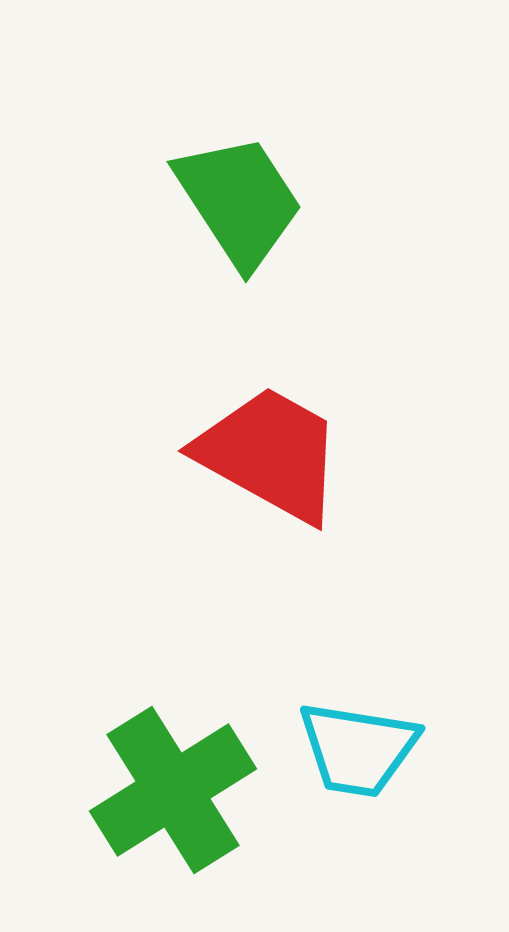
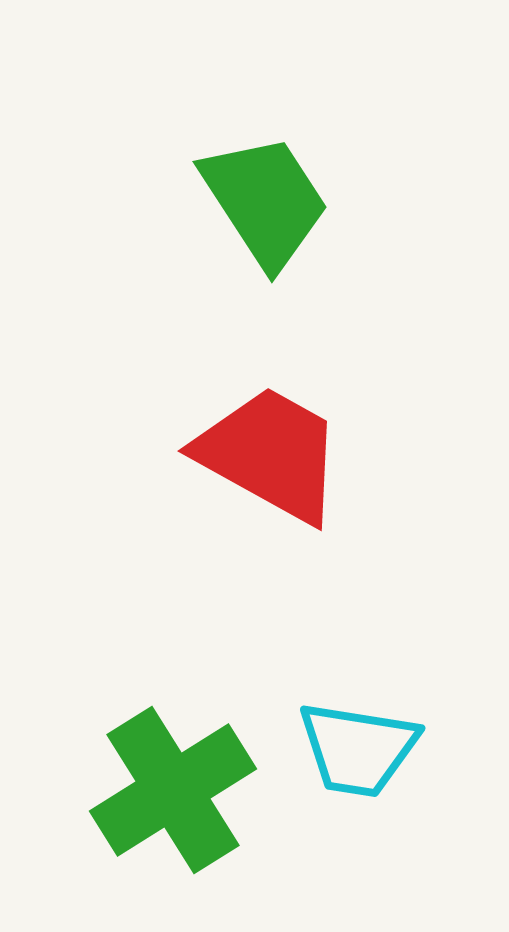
green trapezoid: moved 26 px right
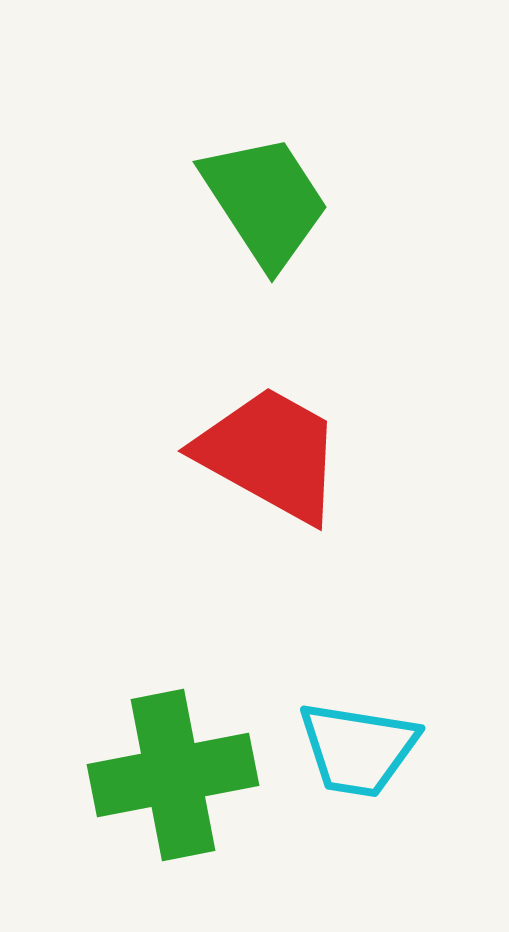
green cross: moved 15 px up; rotated 21 degrees clockwise
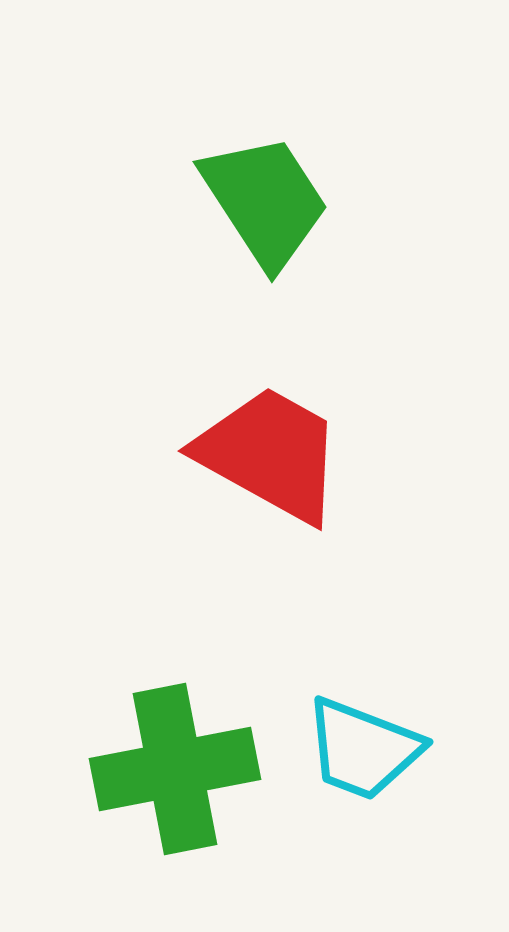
cyan trapezoid: moved 5 px right; rotated 12 degrees clockwise
green cross: moved 2 px right, 6 px up
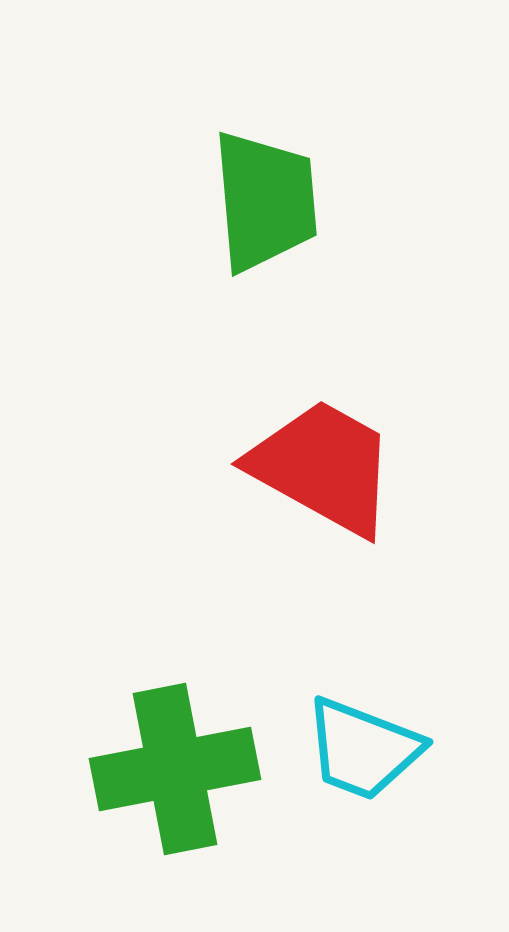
green trapezoid: rotated 28 degrees clockwise
red trapezoid: moved 53 px right, 13 px down
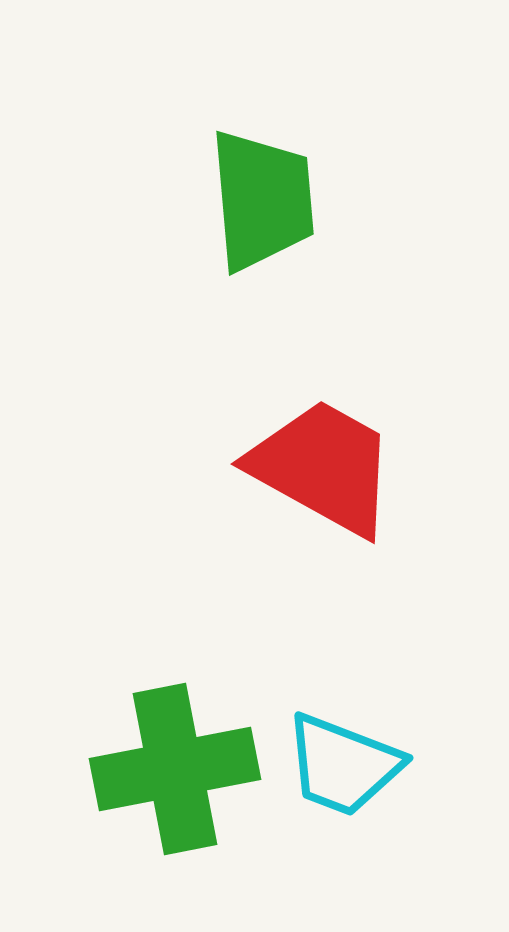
green trapezoid: moved 3 px left, 1 px up
cyan trapezoid: moved 20 px left, 16 px down
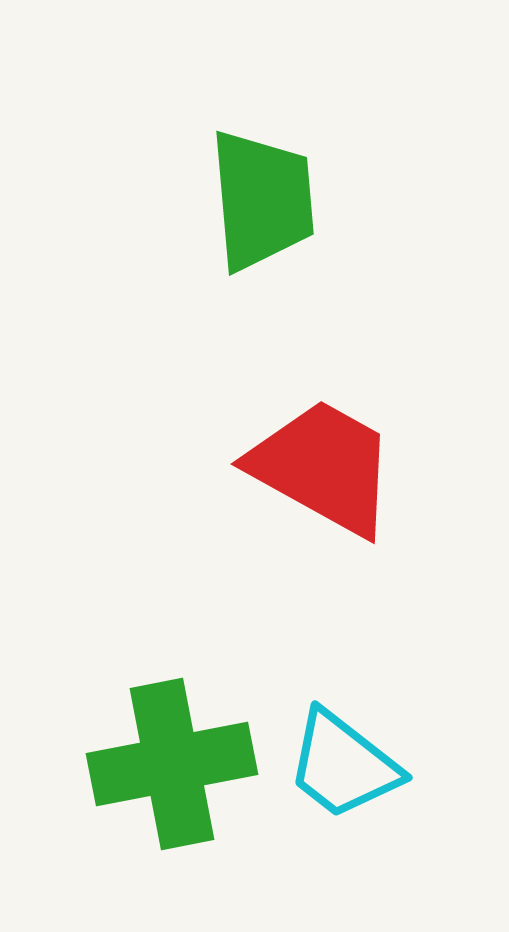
cyan trapezoid: rotated 17 degrees clockwise
green cross: moved 3 px left, 5 px up
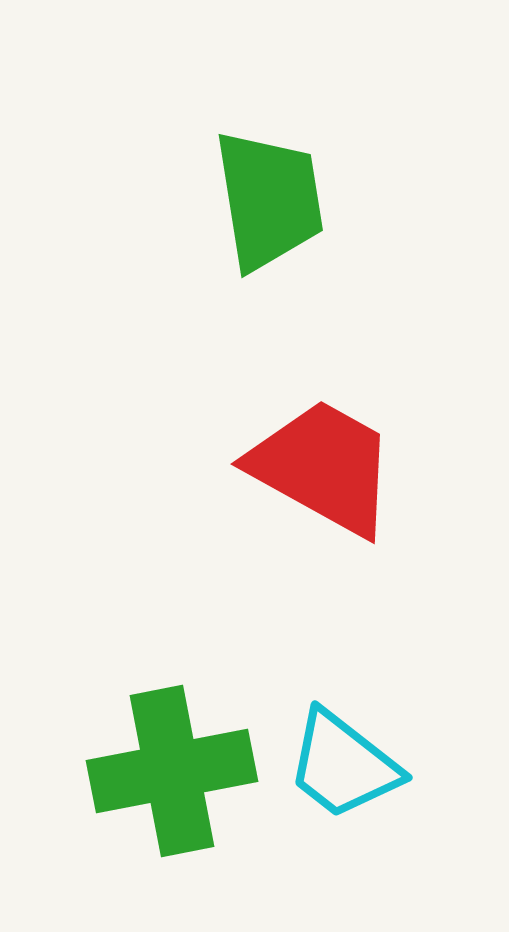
green trapezoid: moved 7 px right; rotated 4 degrees counterclockwise
green cross: moved 7 px down
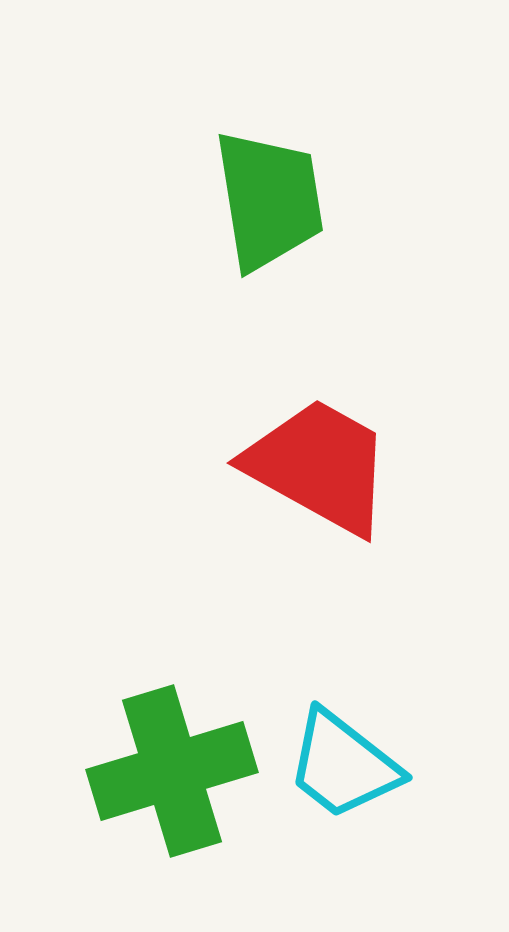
red trapezoid: moved 4 px left, 1 px up
green cross: rotated 6 degrees counterclockwise
